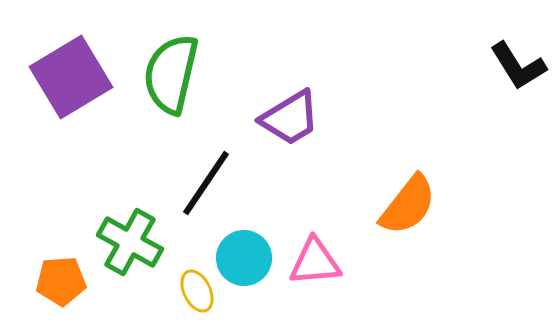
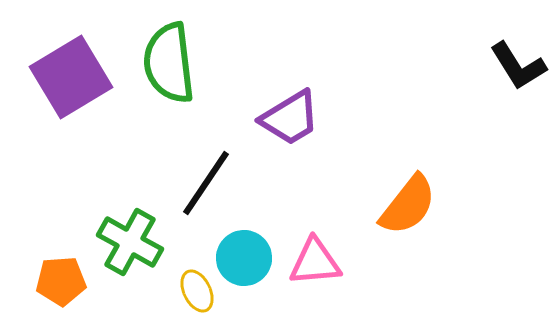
green semicircle: moved 2 px left, 11 px up; rotated 20 degrees counterclockwise
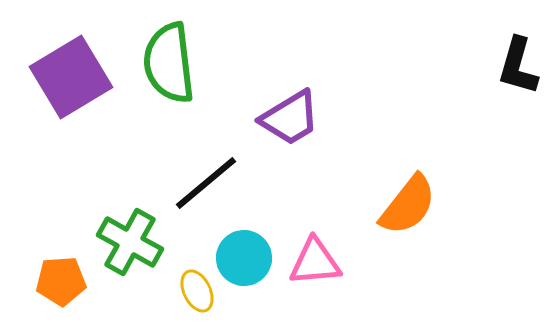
black L-shape: rotated 48 degrees clockwise
black line: rotated 16 degrees clockwise
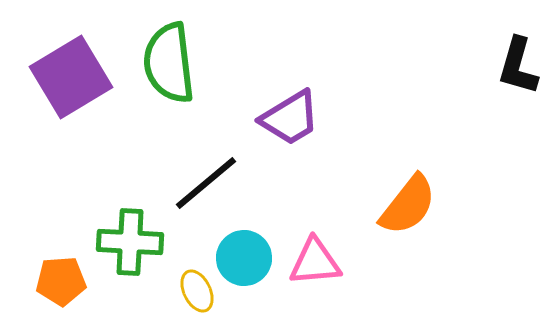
green cross: rotated 26 degrees counterclockwise
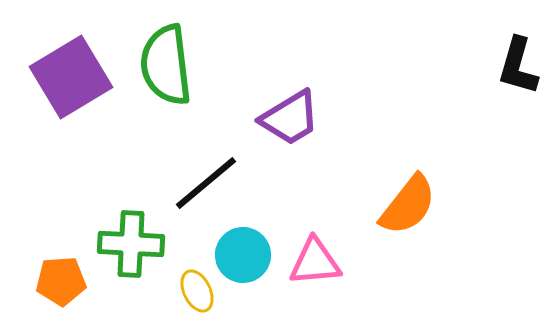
green semicircle: moved 3 px left, 2 px down
green cross: moved 1 px right, 2 px down
cyan circle: moved 1 px left, 3 px up
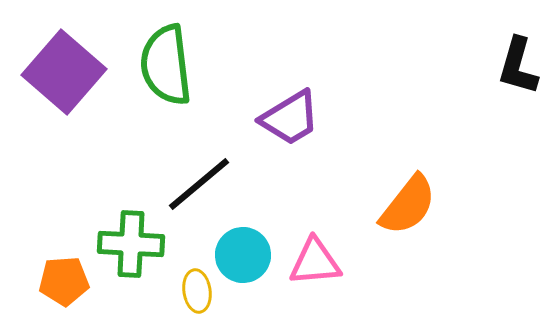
purple square: moved 7 px left, 5 px up; rotated 18 degrees counterclockwise
black line: moved 7 px left, 1 px down
orange pentagon: moved 3 px right
yellow ellipse: rotated 18 degrees clockwise
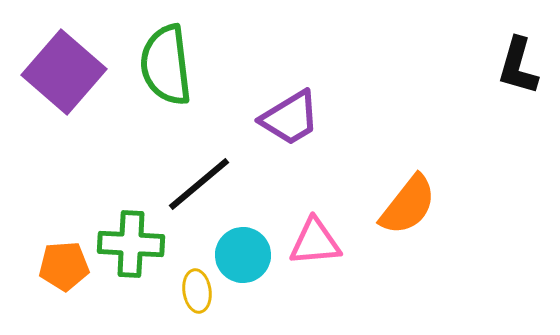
pink triangle: moved 20 px up
orange pentagon: moved 15 px up
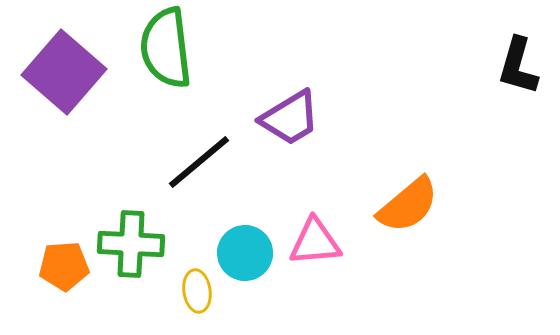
green semicircle: moved 17 px up
black line: moved 22 px up
orange semicircle: rotated 12 degrees clockwise
cyan circle: moved 2 px right, 2 px up
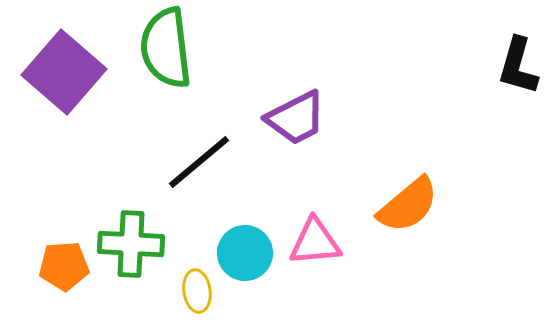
purple trapezoid: moved 6 px right; rotated 4 degrees clockwise
